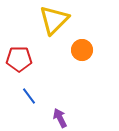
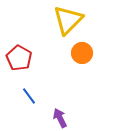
yellow triangle: moved 14 px right
orange circle: moved 3 px down
red pentagon: moved 1 px up; rotated 30 degrees clockwise
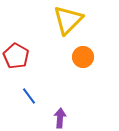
orange circle: moved 1 px right, 4 px down
red pentagon: moved 3 px left, 2 px up
purple arrow: rotated 30 degrees clockwise
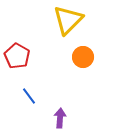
red pentagon: moved 1 px right
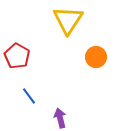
yellow triangle: rotated 12 degrees counterclockwise
orange circle: moved 13 px right
purple arrow: rotated 18 degrees counterclockwise
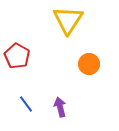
orange circle: moved 7 px left, 7 px down
blue line: moved 3 px left, 8 px down
purple arrow: moved 11 px up
